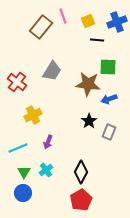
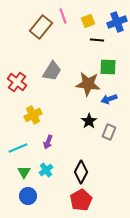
blue circle: moved 5 px right, 3 px down
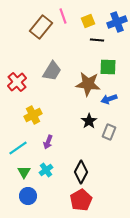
red cross: rotated 12 degrees clockwise
cyan line: rotated 12 degrees counterclockwise
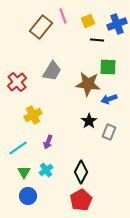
blue cross: moved 2 px down
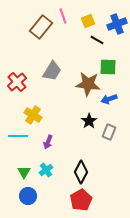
black line: rotated 24 degrees clockwise
yellow cross: rotated 30 degrees counterclockwise
cyan line: moved 12 px up; rotated 36 degrees clockwise
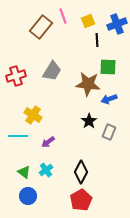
black line: rotated 56 degrees clockwise
red cross: moved 1 px left, 6 px up; rotated 24 degrees clockwise
purple arrow: rotated 32 degrees clockwise
green triangle: rotated 24 degrees counterclockwise
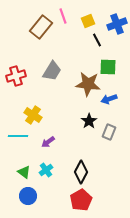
black line: rotated 24 degrees counterclockwise
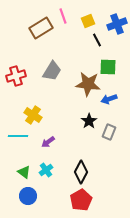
brown rectangle: moved 1 px down; rotated 20 degrees clockwise
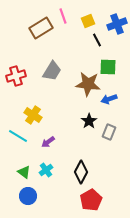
cyan line: rotated 30 degrees clockwise
red pentagon: moved 10 px right
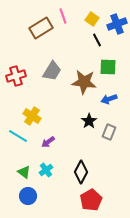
yellow square: moved 4 px right, 2 px up; rotated 32 degrees counterclockwise
brown star: moved 4 px left, 2 px up
yellow cross: moved 1 px left, 1 px down
